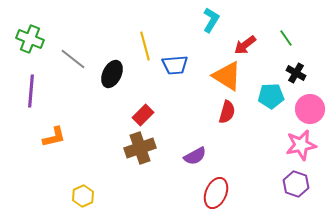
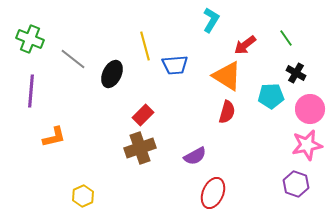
pink star: moved 6 px right
red ellipse: moved 3 px left
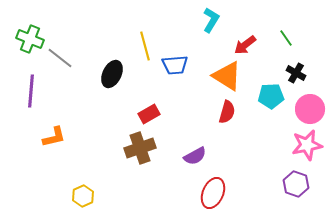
gray line: moved 13 px left, 1 px up
red rectangle: moved 6 px right, 1 px up; rotated 15 degrees clockwise
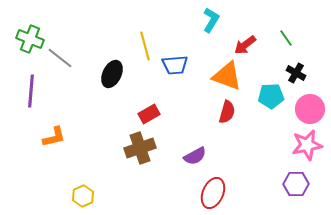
orange triangle: rotated 12 degrees counterclockwise
purple hexagon: rotated 20 degrees counterclockwise
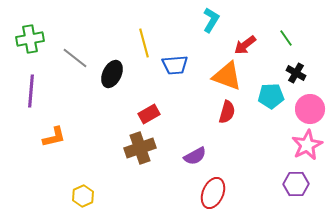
green cross: rotated 32 degrees counterclockwise
yellow line: moved 1 px left, 3 px up
gray line: moved 15 px right
pink star: rotated 16 degrees counterclockwise
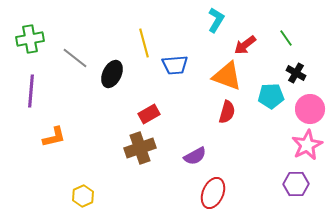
cyan L-shape: moved 5 px right
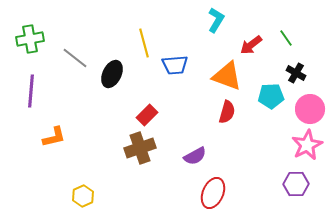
red arrow: moved 6 px right
red rectangle: moved 2 px left, 1 px down; rotated 15 degrees counterclockwise
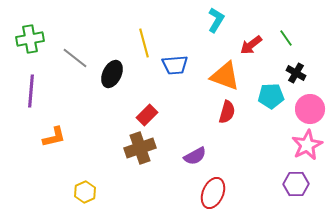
orange triangle: moved 2 px left
yellow hexagon: moved 2 px right, 4 px up
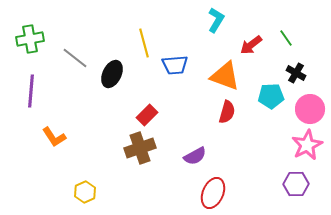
orange L-shape: rotated 70 degrees clockwise
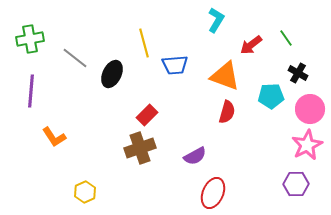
black cross: moved 2 px right
